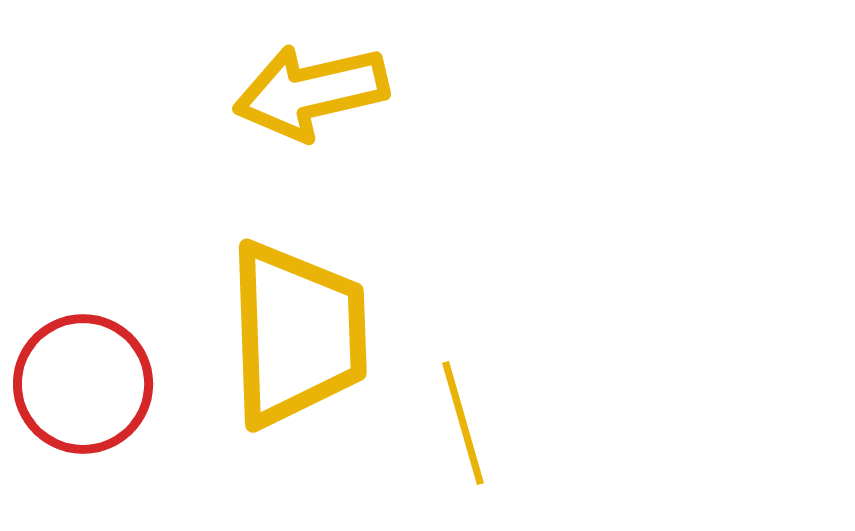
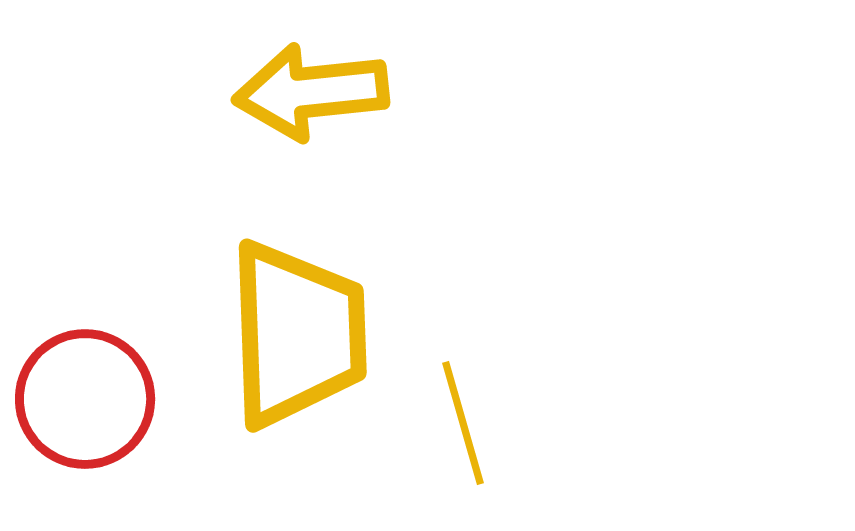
yellow arrow: rotated 7 degrees clockwise
red circle: moved 2 px right, 15 px down
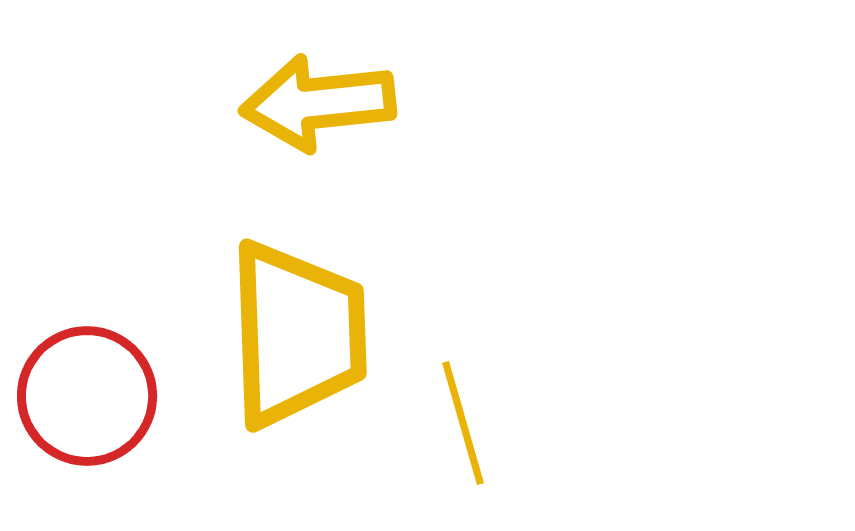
yellow arrow: moved 7 px right, 11 px down
red circle: moved 2 px right, 3 px up
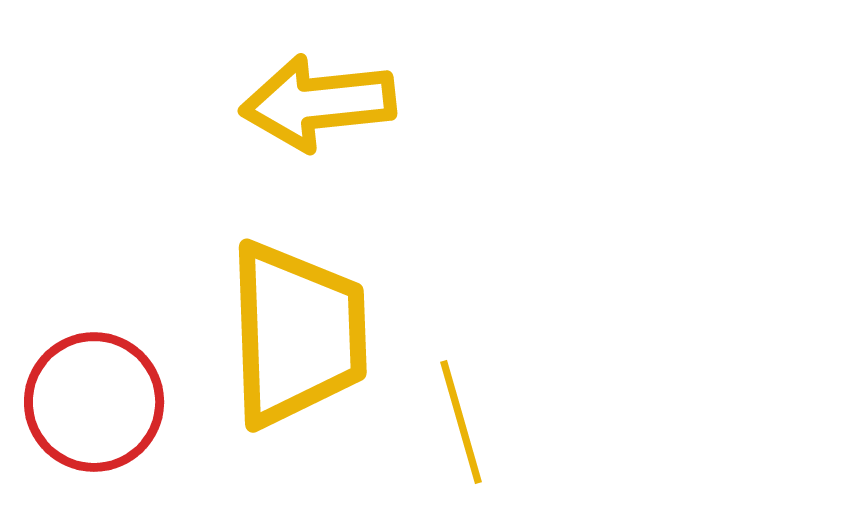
red circle: moved 7 px right, 6 px down
yellow line: moved 2 px left, 1 px up
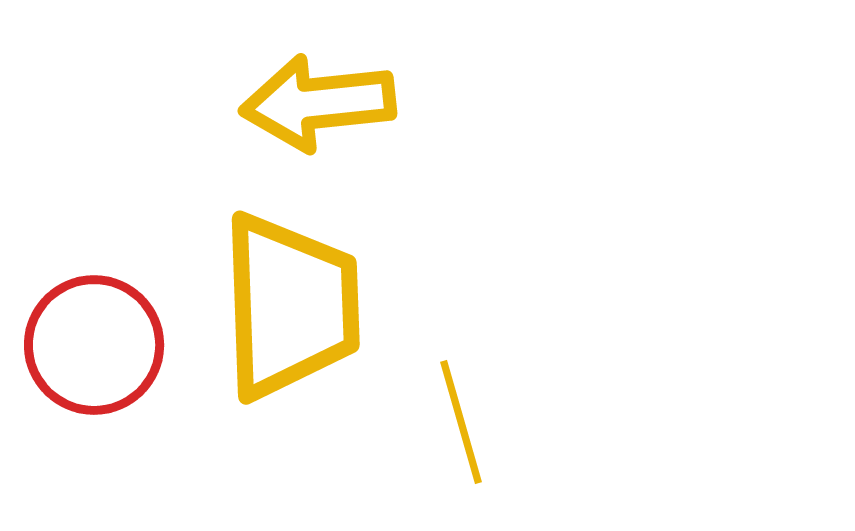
yellow trapezoid: moved 7 px left, 28 px up
red circle: moved 57 px up
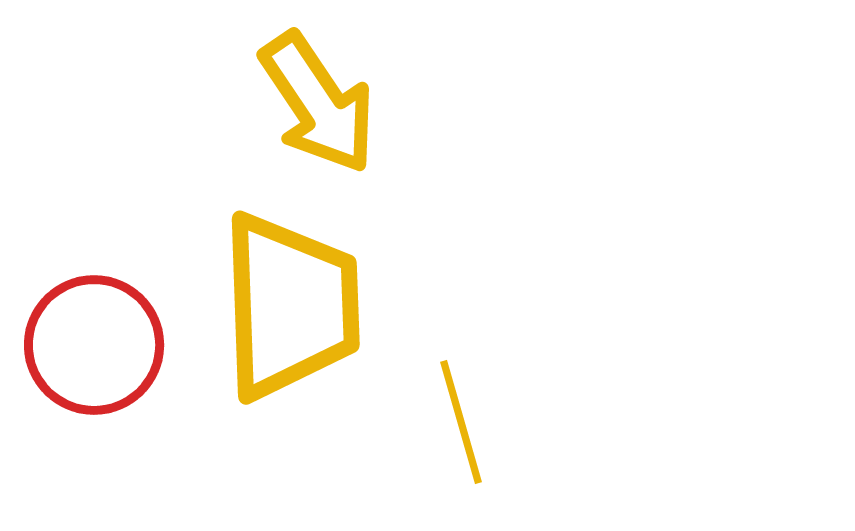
yellow arrow: rotated 118 degrees counterclockwise
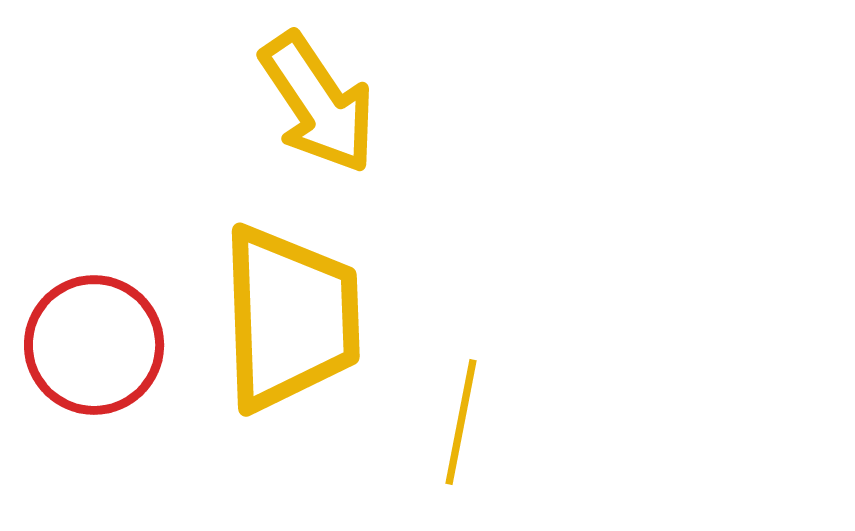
yellow trapezoid: moved 12 px down
yellow line: rotated 27 degrees clockwise
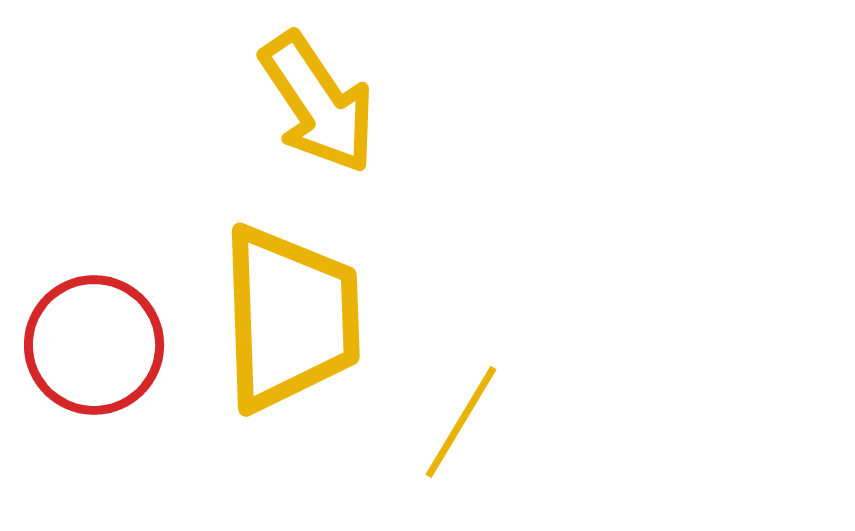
yellow line: rotated 20 degrees clockwise
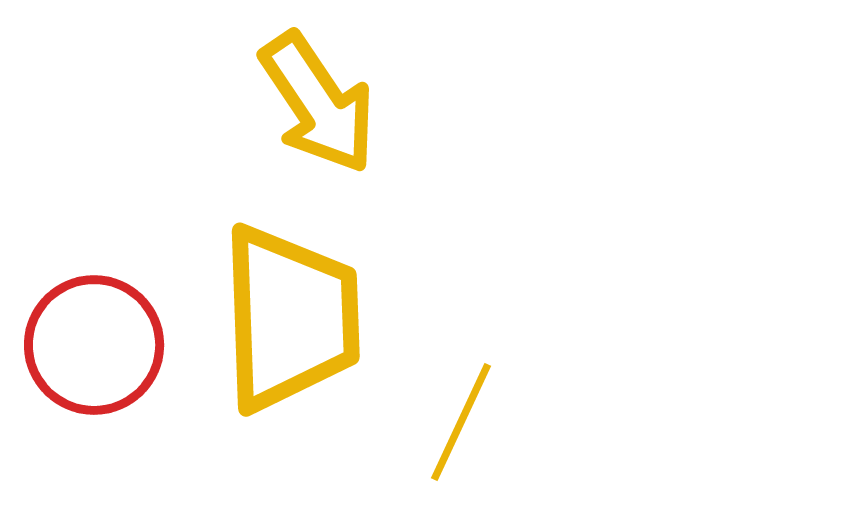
yellow line: rotated 6 degrees counterclockwise
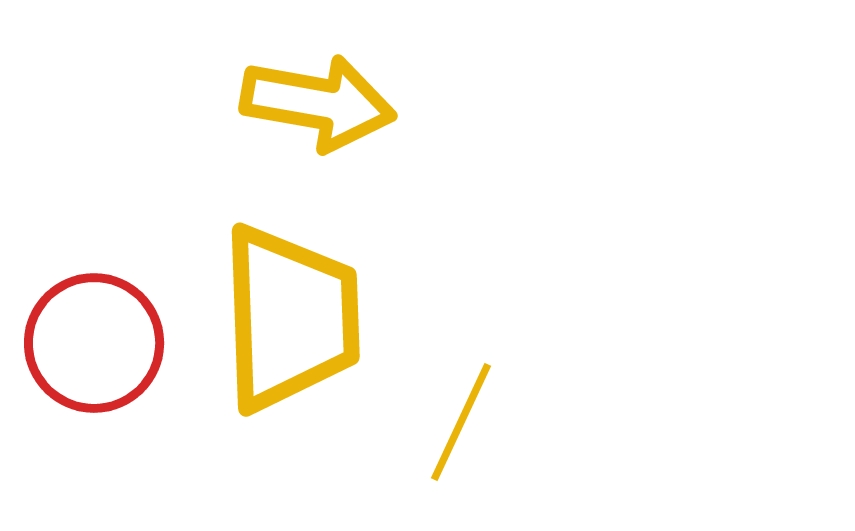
yellow arrow: rotated 46 degrees counterclockwise
red circle: moved 2 px up
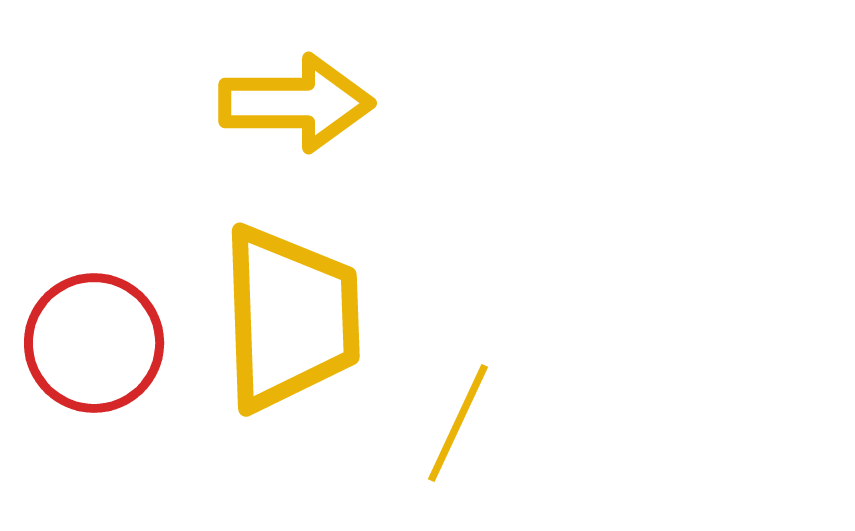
yellow arrow: moved 22 px left; rotated 10 degrees counterclockwise
yellow line: moved 3 px left, 1 px down
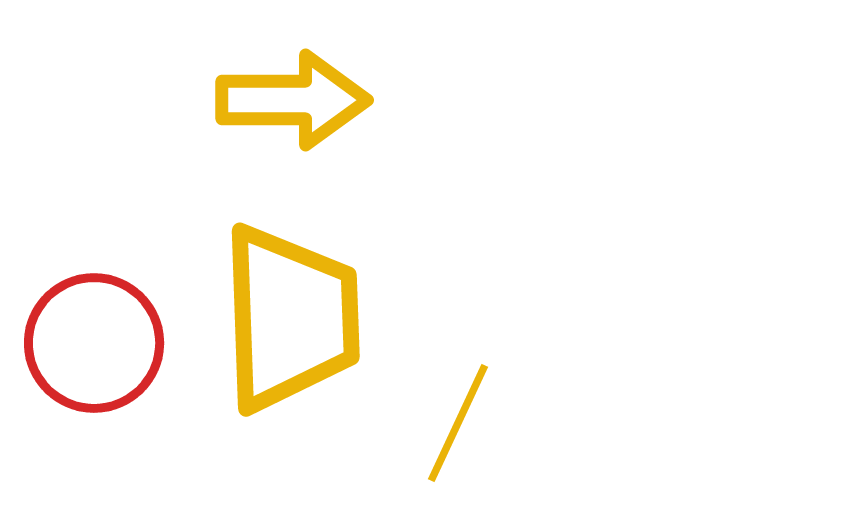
yellow arrow: moved 3 px left, 3 px up
